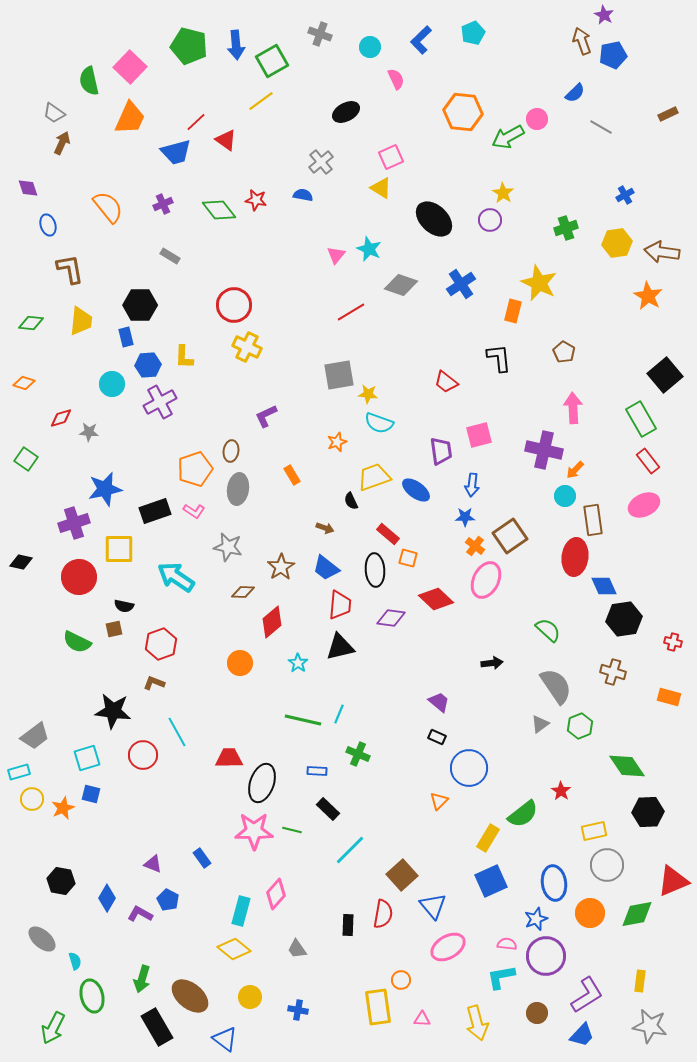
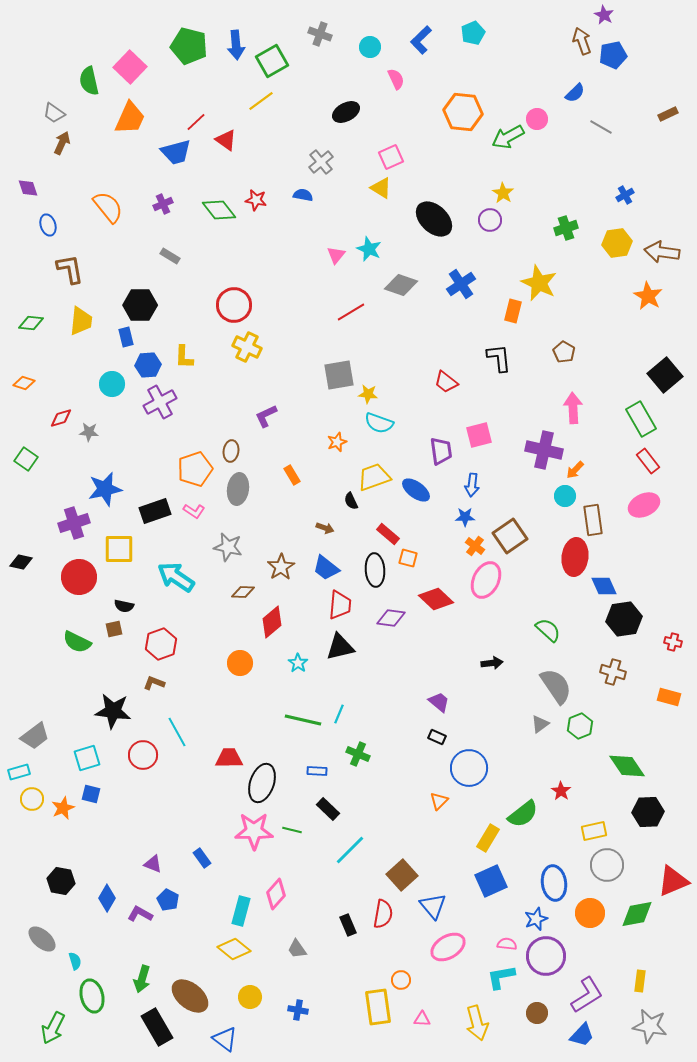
black rectangle at (348, 925): rotated 25 degrees counterclockwise
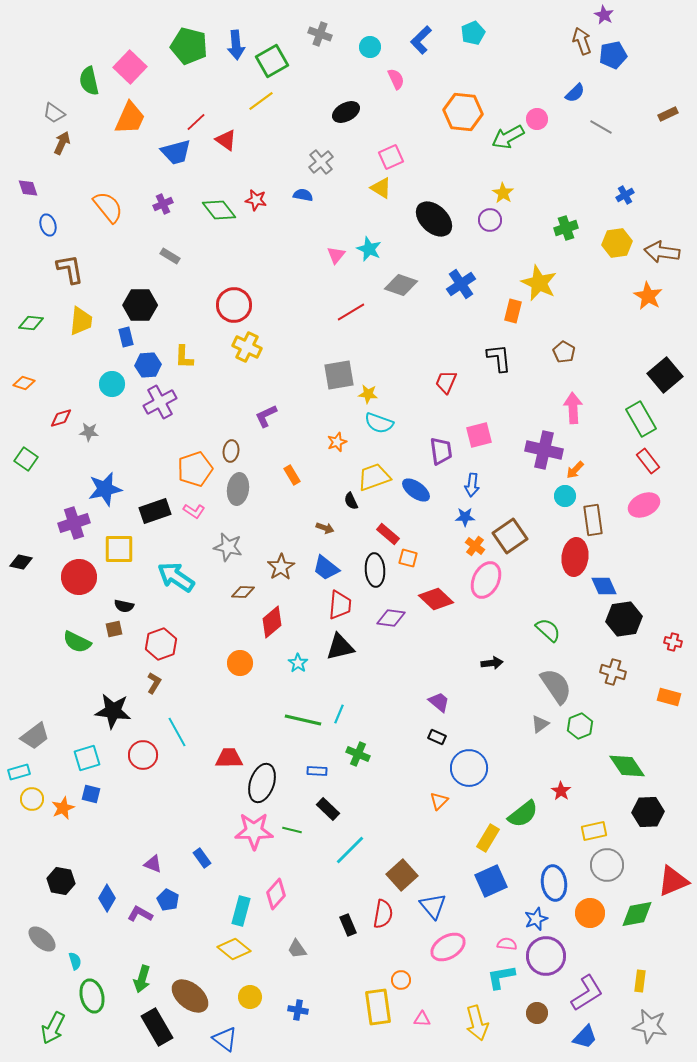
red trapezoid at (446, 382): rotated 75 degrees clockwise
brown L-shape at (154, 683): rotated 100 degrees clockwise
purple L-shape at (587, 995): moved 2 px up
blue trapezoid at (582, 1035): moved 3 px right, 2 px down
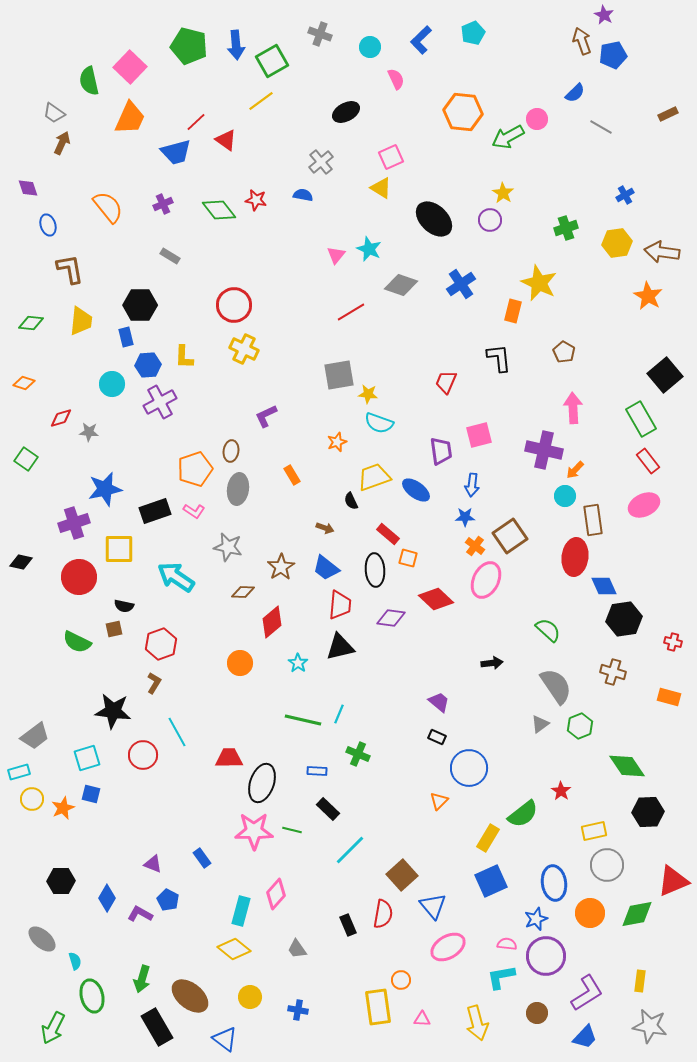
yellow cross at (247, 347): moved 3 px left, 2 px down
black hexagon at (61, 881): rotated 12 degrees counterclockwise
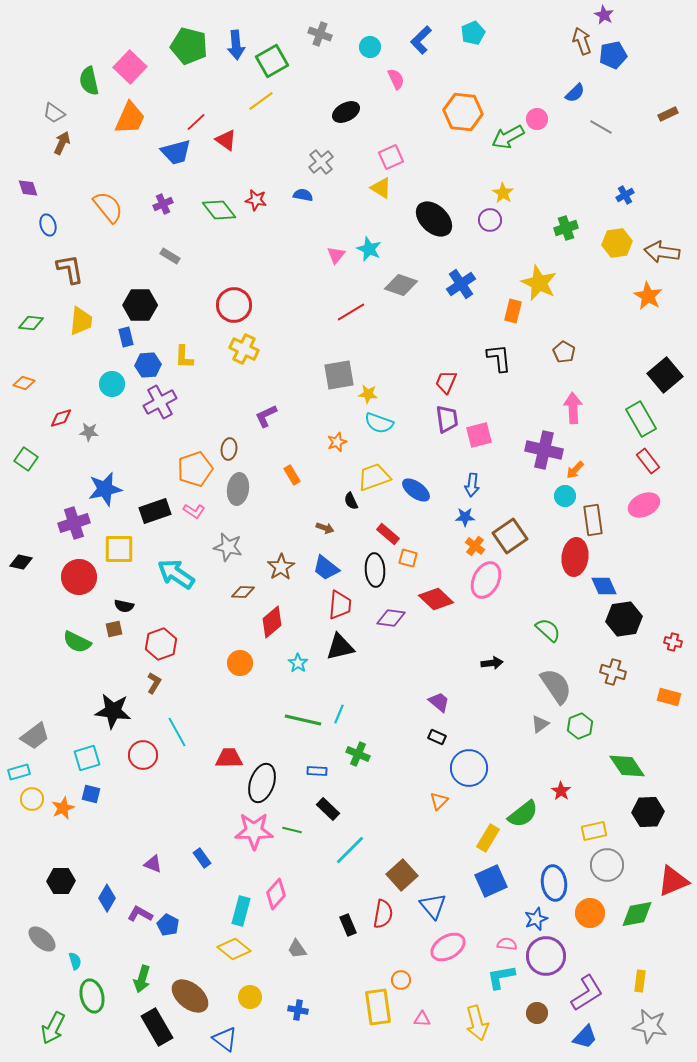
brown ellipse at (231, 451): moved 2 px left, 2 px up
purple trapezoid at (441, 451): moved 6 px right, 32 px up
cyan arrow at (176, 577): moved 3 px up
blue pentagon at (168, 900): moved 25 px down
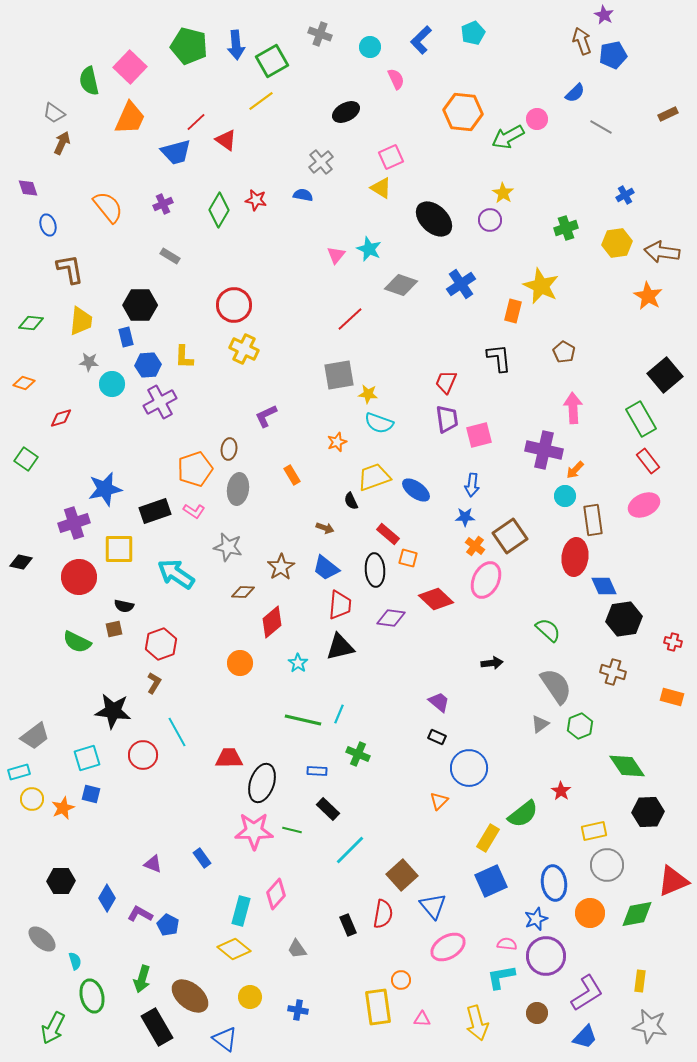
green diamond at (219, 210): rotated 68 degrees clockwise
yellow star at (539, 283): moved 2 px right, 3 px down
red line at (351, 312): moved 1 px left, 7 px down; rotated 12 degrees counterclockwise
gray star at (89, 432): moved 70 px up
orange rectangle at (669, 697): moved 3 px right
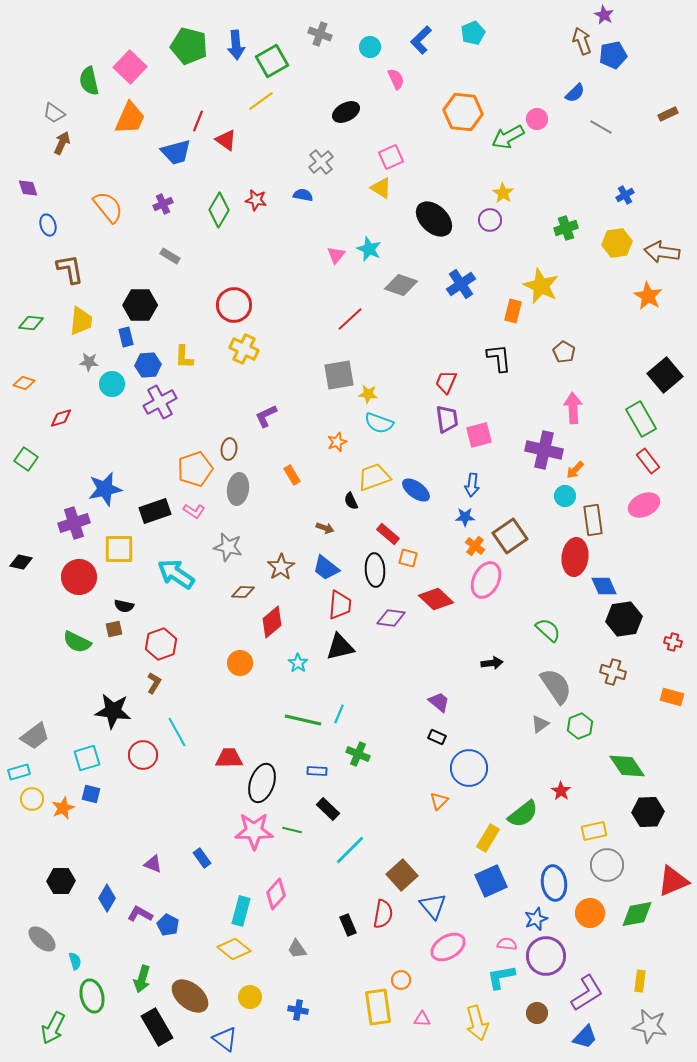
red line at (196, 122): moved 2 px right, 1 px up; rotated 25 degrees counterclockwise
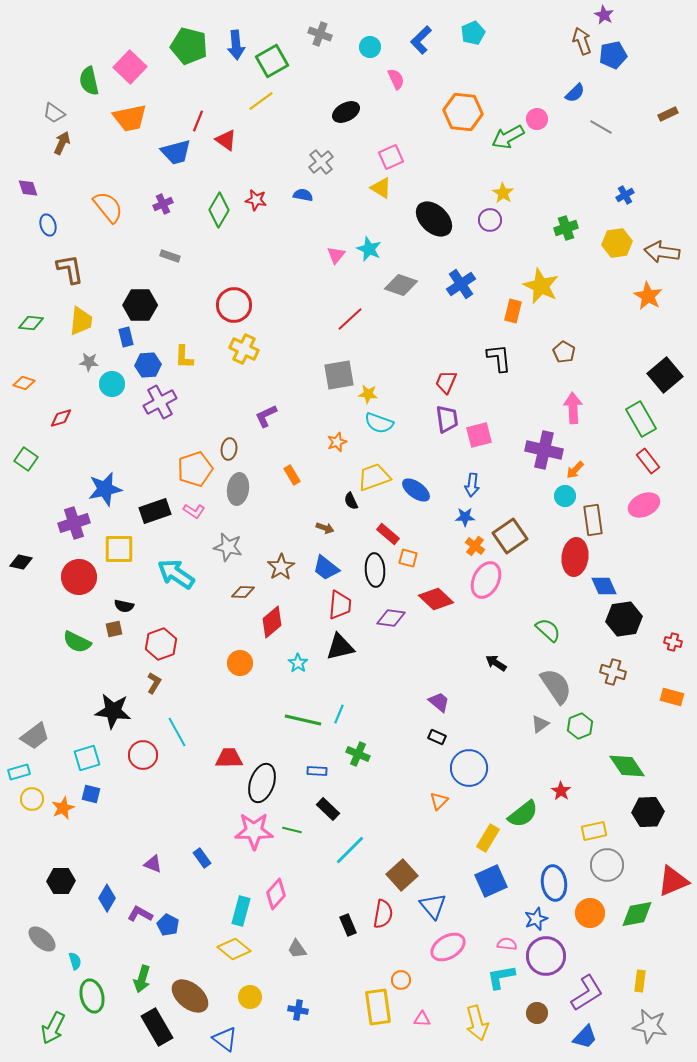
orange trapezoid at (130, 118): rotated 54 degrees clockwise
gray rectangle at (170, 256): rotated 12 degrees counterclockwise
black arrow at (492, 663): moved 4 px right; rotated 140 degrees counterclockwise
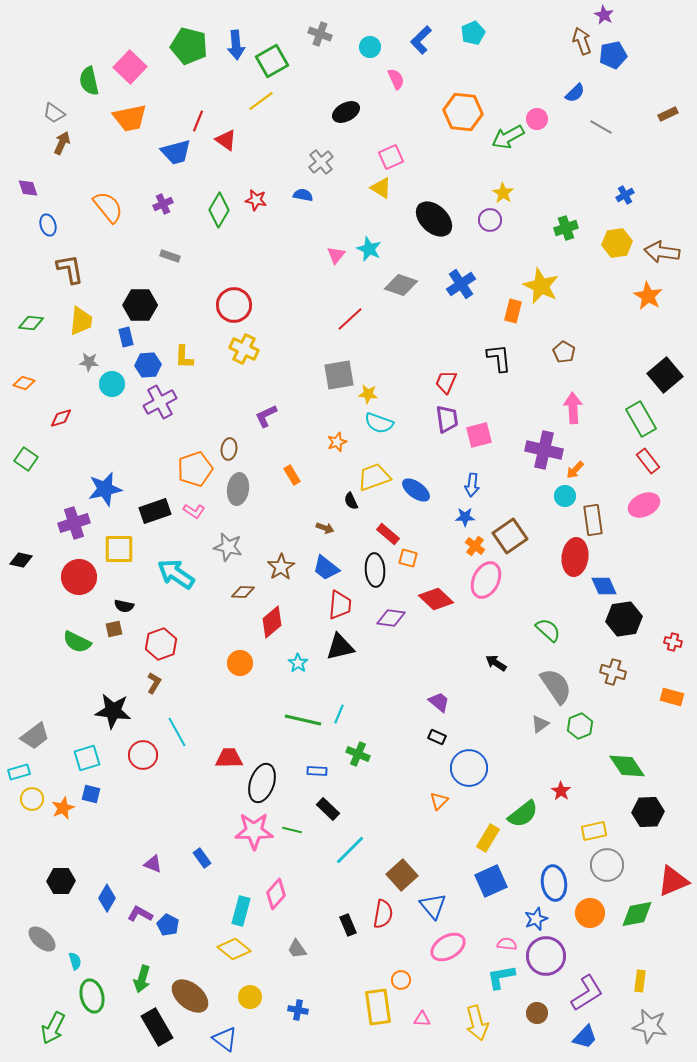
black diamond at (21, 562): moved 2 px up
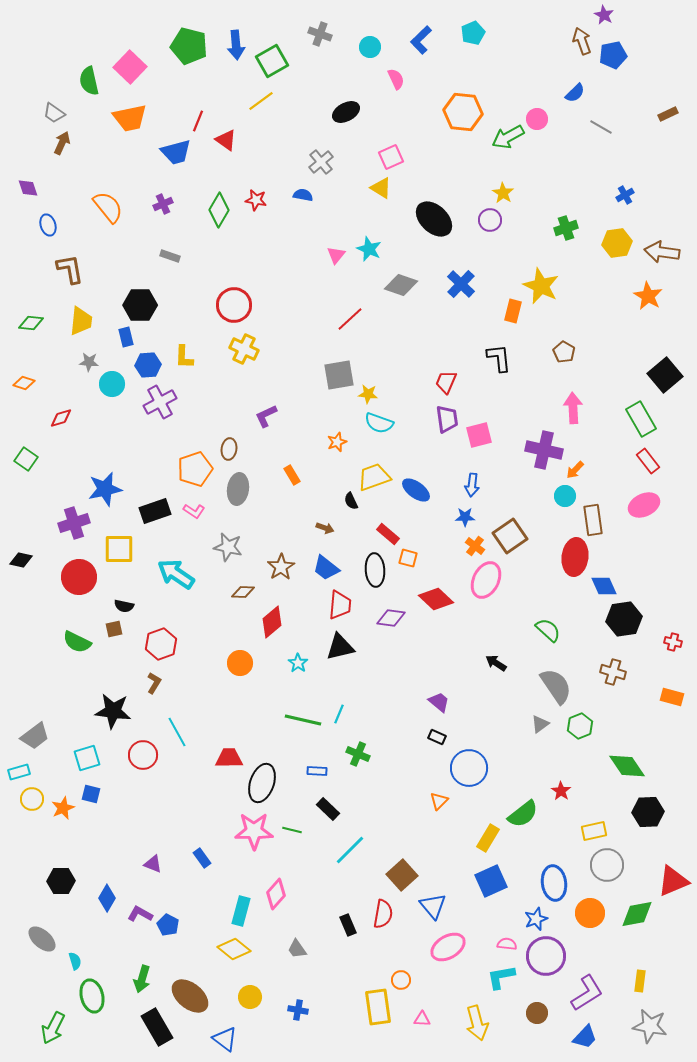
blue cross at (461, 284): rotated 12 degrees counterclockwise
